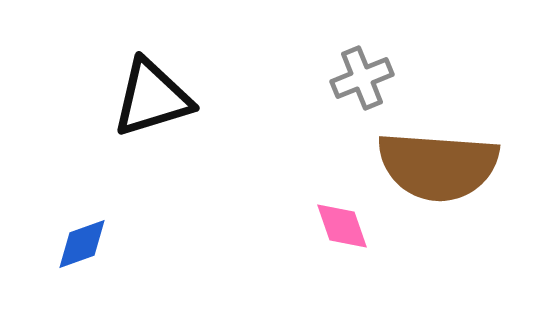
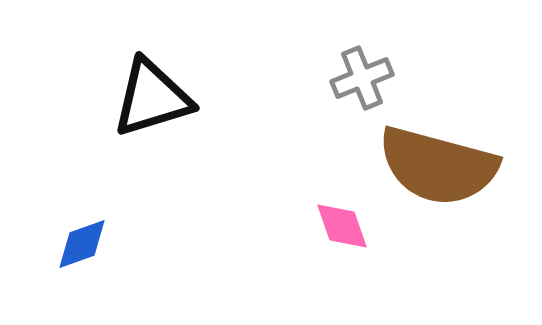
brown semicircle: rotated 11 degrees clockwise
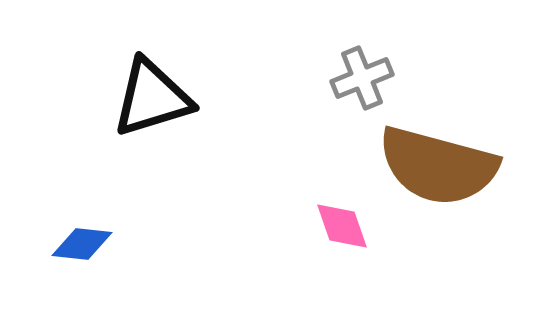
blue diamond: rotated 26 degrees clockwise
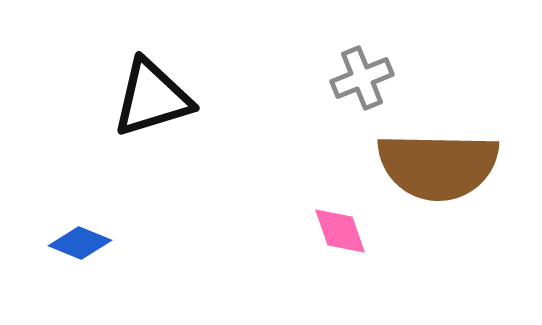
brown semicircle: rotated 14 degrees counterclockwise
pink diamond: moved 2 px left, 5 px down
blue diamond: moved 2 px left, 1 px up; rotated 16 degrees clockwise
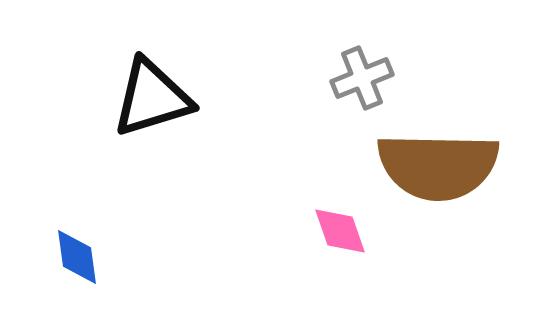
blue diamond: moved 3 px left, 14 px down; rotated 60 degrees clockwise
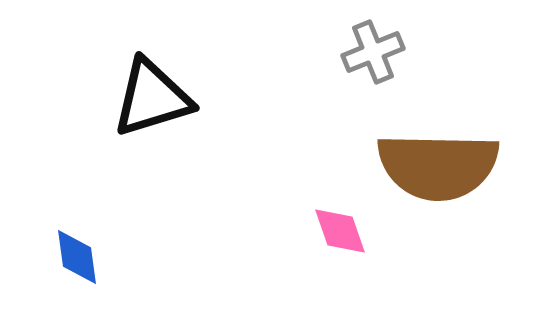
gray cross: moved 11 px right, 26 px up
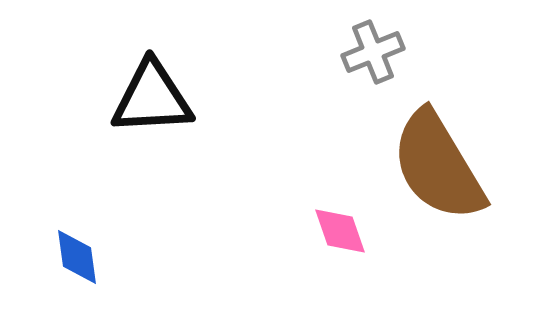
black triangle: rotated 14 degrees clockwise
brown semicircle: rotated 58 degrees clockwise
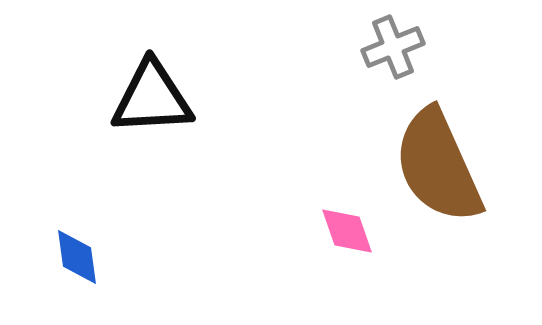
gray cross: moved 20 px right, 5 px up
brown semicircle: rotated 7 degrees clockwise
pink diamond: moved 7 px right
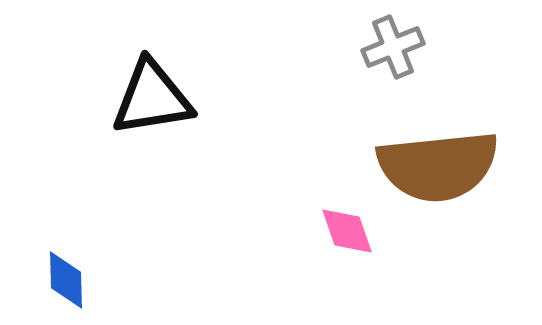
black triangle: rotated 6 degrees counterclockwise
brown semicircle: rotated 72 degrees counterclockwise
blue diamond: moved 11 px left, 23 px down; rotated 6 degrees clockwise
